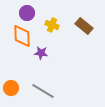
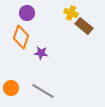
yellow cross: moved 19 px right, 12 px up
orange diamond: moved 1 px left, 1 px down; rotated 20 degrees clockwise
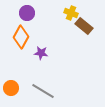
orange diamond: rotated 10 degrees clockwise
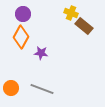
purple circle: moved 4 px left, 1 px down
gray line: moved 1 px left, 2 px up; rotated 10 degrees counterclockwise
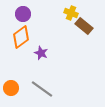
orange diamond: rotated 25 degrees clockwise
purple star: rotated 16 degrees clockwise
gray line: rotated 15 degrees clockwise
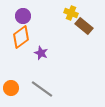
purple circle: moved 2 px down
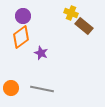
gray line: rotated 25 degrees counterclockwise
